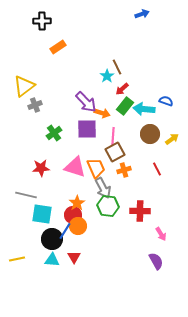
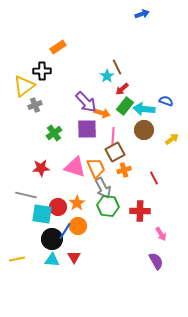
black cross: moved 50 px down
brown circle: moved 6 px left, 4 px up
red line: moved 3 px left, 9 px down
red circle: moved 15 px left, 8 px up
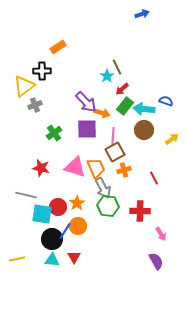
red star: rotated 18 degrees clockwise
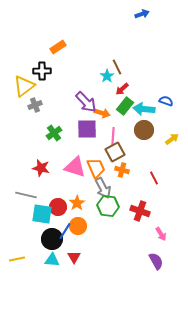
orange cross: moved 2 px left; rotated 32 degrees clockwise
red cross: rotated 18 degrees clockwise
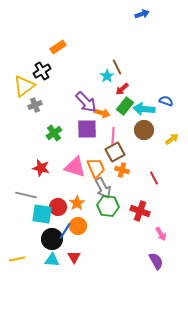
black cross: rotated 30 degrees counterclockwise
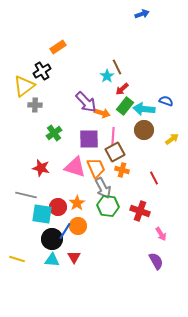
gray cross: rotated 24 degrees clockwise
purple square: moved 2 px right, 10 px down
yellow line: rotated 28 degrees clockwise
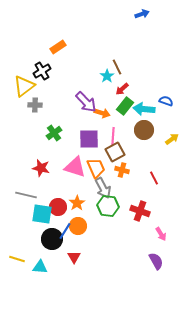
cyan triangle: moved 12 px left, 7 px down
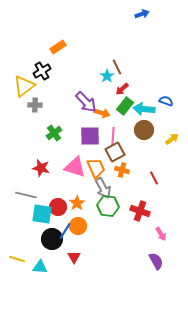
purple square: moved 1 px right, 3 px up
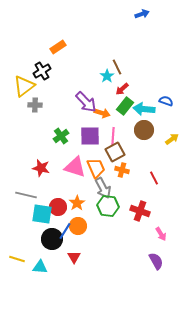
green cross: moved 7 px right, 3 px down
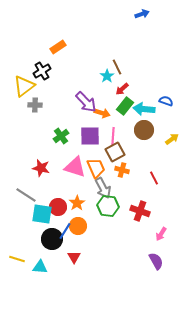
gray line: rotated 20 degrees clockwise
pink arrow: rotated 64 degrees clockwise
